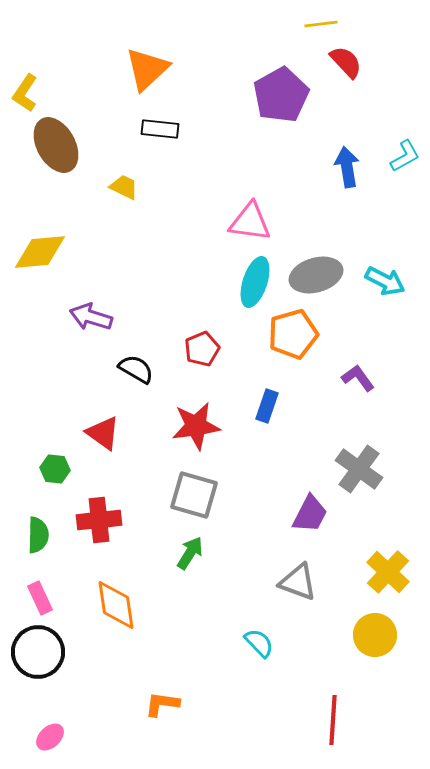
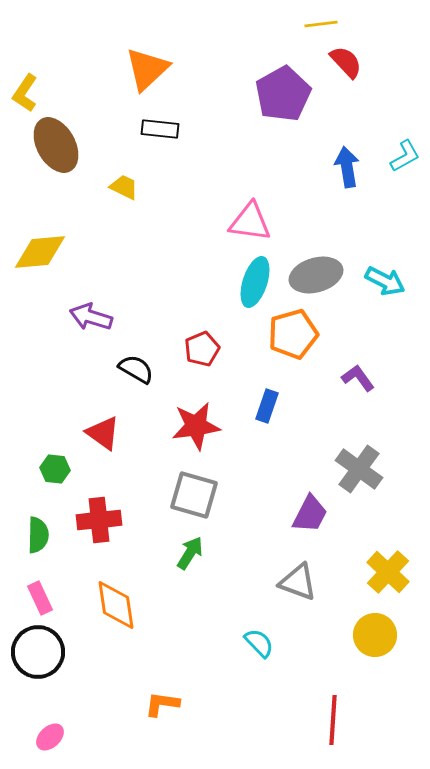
purple pentagon: moved 2 px right, 1 px up
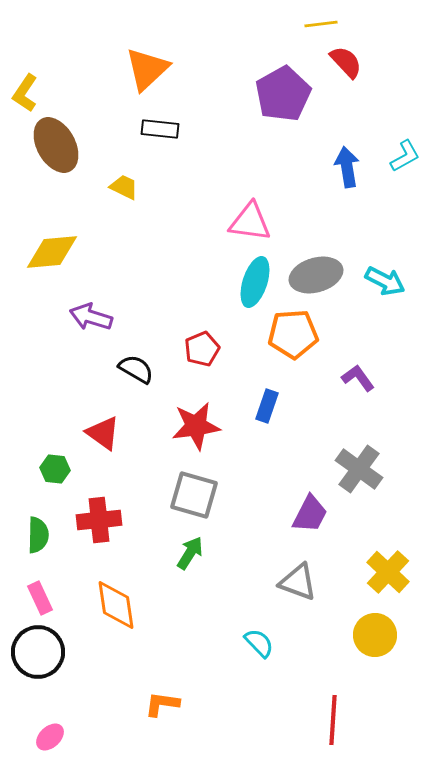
yellow diamond: moved 12 px right
orange pentagon: rotated 12 degrees clockwise
